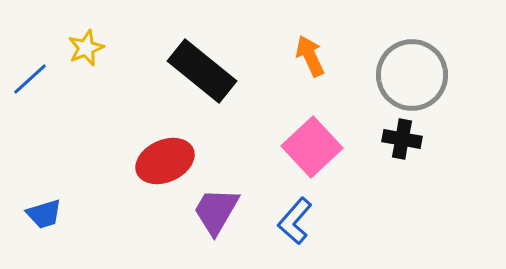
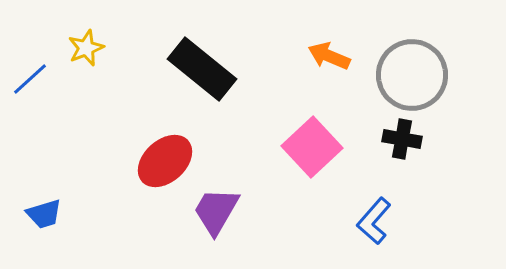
orange arrow: moved 19 px right; rotated 42 degrees counterclockwise
black rectangle: moved 2 px up
red ellipse: rotated 18 degrees counterclockwise
blue L-shape: moved 79 px right
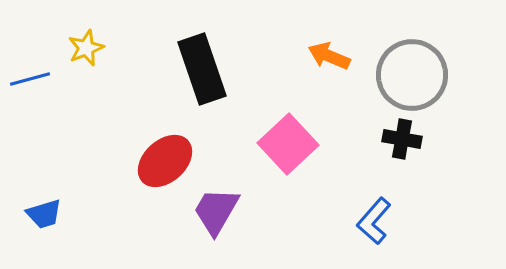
black rectangle: rotated 32 degrees clockwise
blue line: rotated 27 degrees clockwise
pink square: moved 24 px left, 3 px up
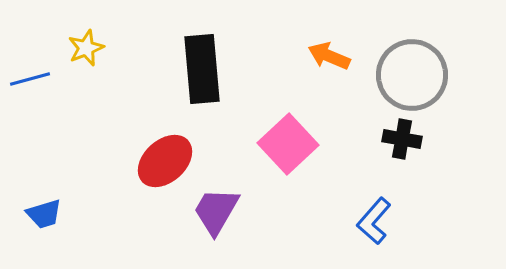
black rectangle: rotated 14 degrees clockwise
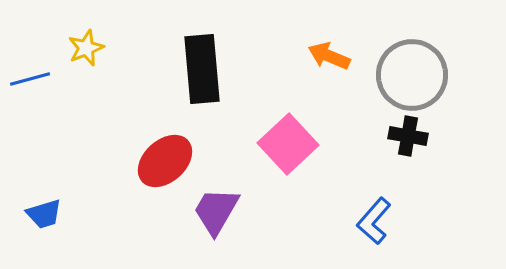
black cross: moved 6 px right, 3 px up
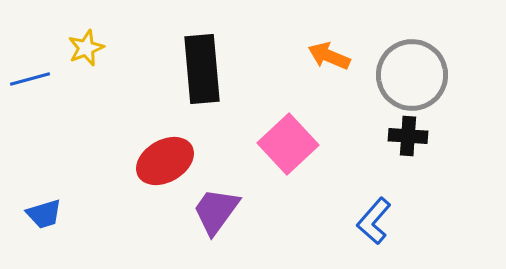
black cross: rotated 6 degrees counterclockwise
red ellipse: rotated 12 degrees clockwise
purple trapezoid: rotated 6 degrees clockwise
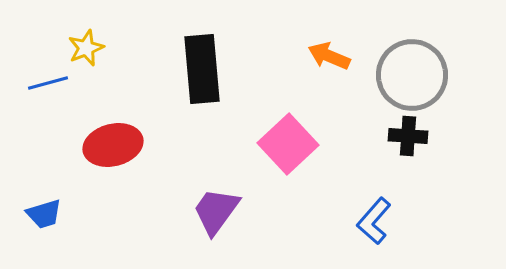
blue line: moved 18 px right, 4 px down
red ellipse: moved 52 px left, 16 px up; rotated 16 degrees clockwise
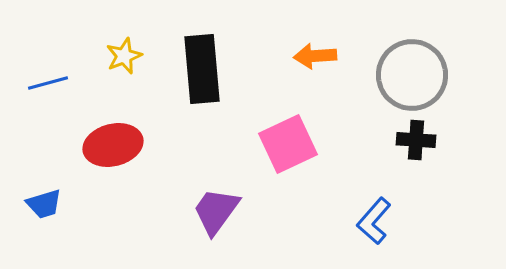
yellow star: moved 38 px right, 8 px down
orange arrow: moved 14 px left; rotated 27 degrees counterclockwise
black cross: moved 8 px right, 4 px down
pink square: rotated 18 degrees clockwise
blue trapezoid: moved 10 px up
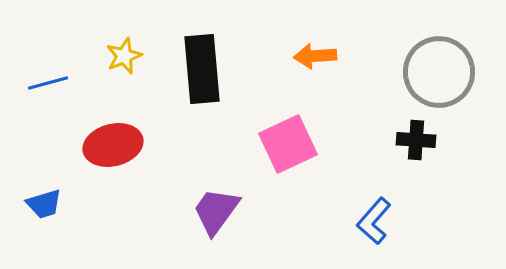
gray circle: moved 27 px right, 3 px up
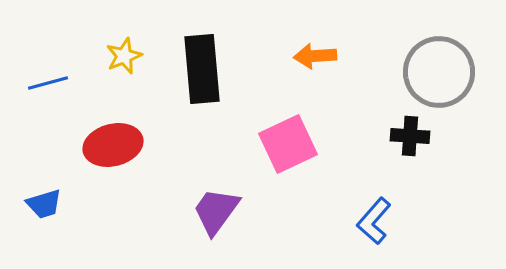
black cross: moved 6 px left, 4 px up
